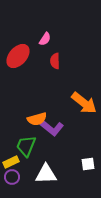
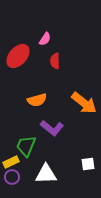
orange semicircle: moved 19 px up
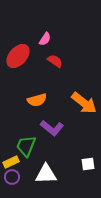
red semicircle: rotated 126 degrees clockwise
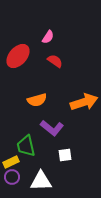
pink semicircle: moved 3 px right, 2 px up
orange arrow: moved 1 px up; rotated 56 degrees counterclockwise
green trapezoid: rotated 35 degrees counterclockwise
white square: moved 23 px left, 9 px up
white triangle: moved 5 px left, 7 px down
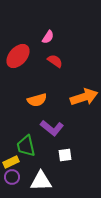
orange arrow: moved 5 px up
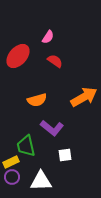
orange arrow: rotated 12 degrees counterclockwise
